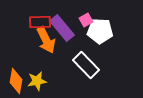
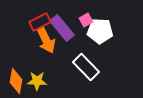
red rectangle: rotated 25 degrees counterclockwise
white rectangle: moved 2 px down
yellow star: rotated 12 degrees clockwise
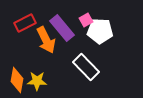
red rectangle: moved 15 px left, 1 px down
orange diamond: moved 1 px right, 1 px up
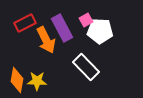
purple rectangle: rotated 12 degrees clockwise
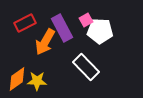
orange arrow: moved 1 px left, 2 px down; rotated 56 degrees clockwise
orange diamond: moved 1 px up; rotated 45 degrees clockwise
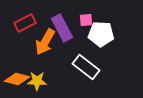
pink square: rotated 24 degrees clockwise
white pentagon: moved 1 px right, 3 px down
white rectangle: rotated 8 degrees counterclockwise
orange diamond: rotated 50 degrees clockwise
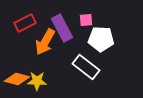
white pentagon: moved 5 px down
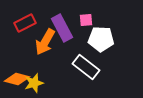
yellow star: moved 3 px left, 2 px down; rotated 18 degrees counterclockwise
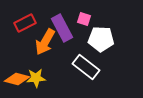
pink square: moved 2 px left, 1 px up; rotated 24 degrees clockwise
yellow star: moved 2 px right, 5 px up; rotated 12 degrees clockwise
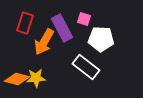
red rectangle: rotated 45 degrees counterclockwise
orange arrow: moved 1 px left
